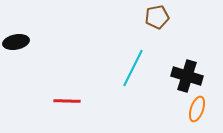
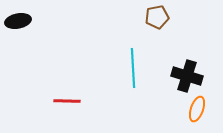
black ellipse: moved 2 px right, 21 px up
cyan line: rotated 30 degrees counterclockwise
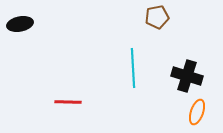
black ellipse: moved 2 px right, 3 px down
red line: moved 1 px right, 1 px down
orange ellipse: moved 3 px down
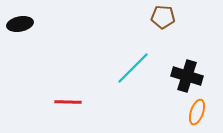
brown pentagon: moved 6 px right; rotated 15 degrees clockwise
cyan line: rotated 48 degrees clockwise
